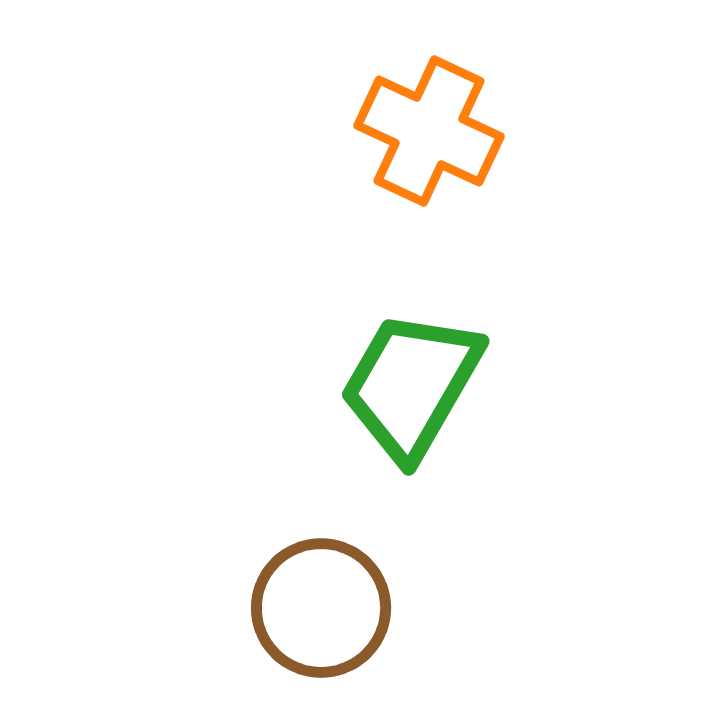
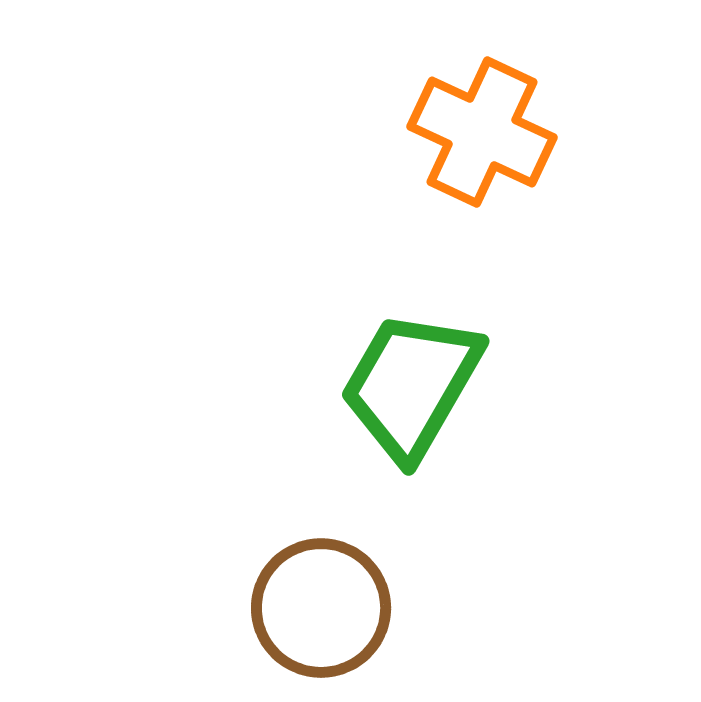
orange cross: moved 53 px right, 1 px down
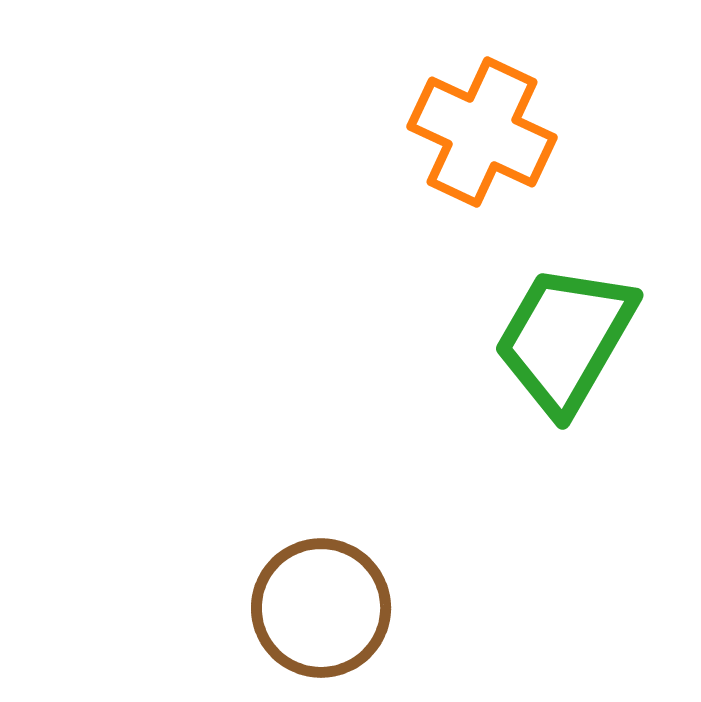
green trapezoid: moved 154 px right, 46 px up
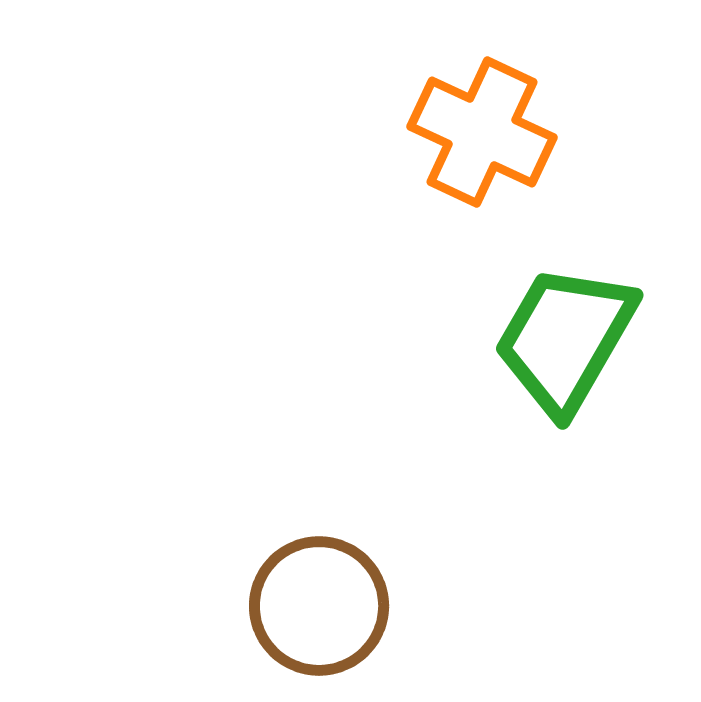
brown circle: moved 2 px left, 2 px up
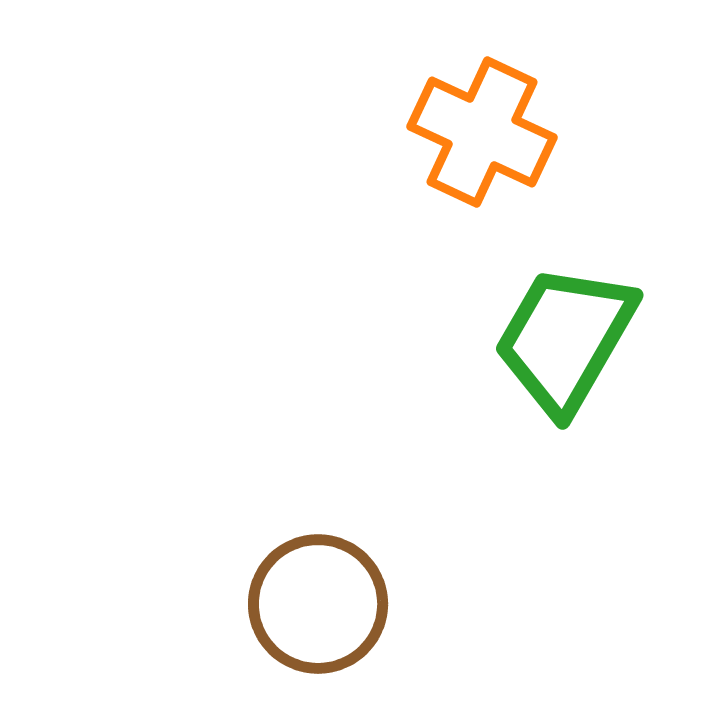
brown circle: moved 1 px left, 2 px up
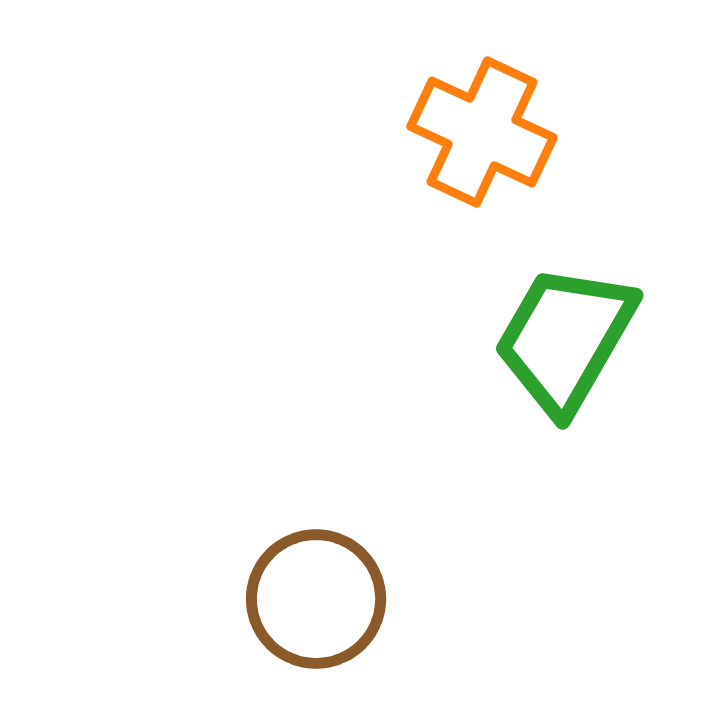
brown circle: moved 2 px left, 5 px up
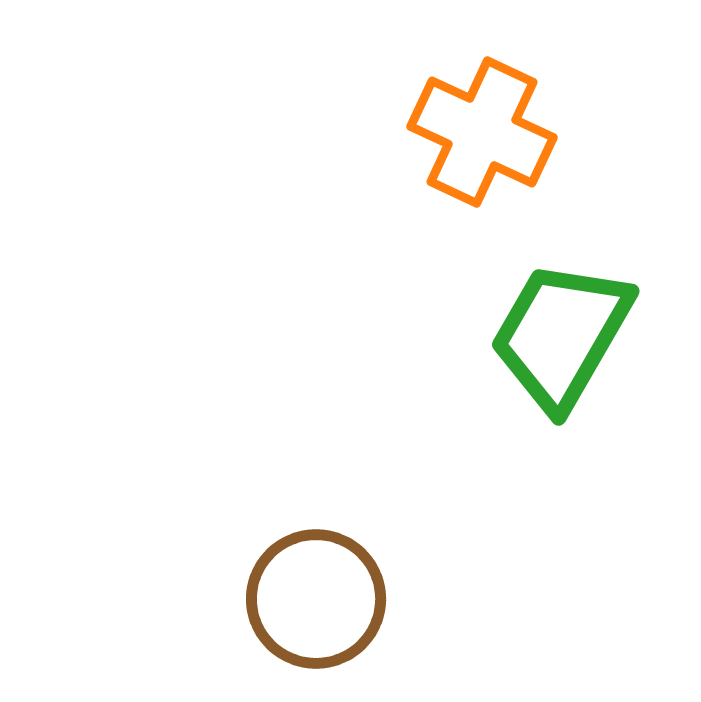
green trapezoid: moved 4 px left, 4 px up
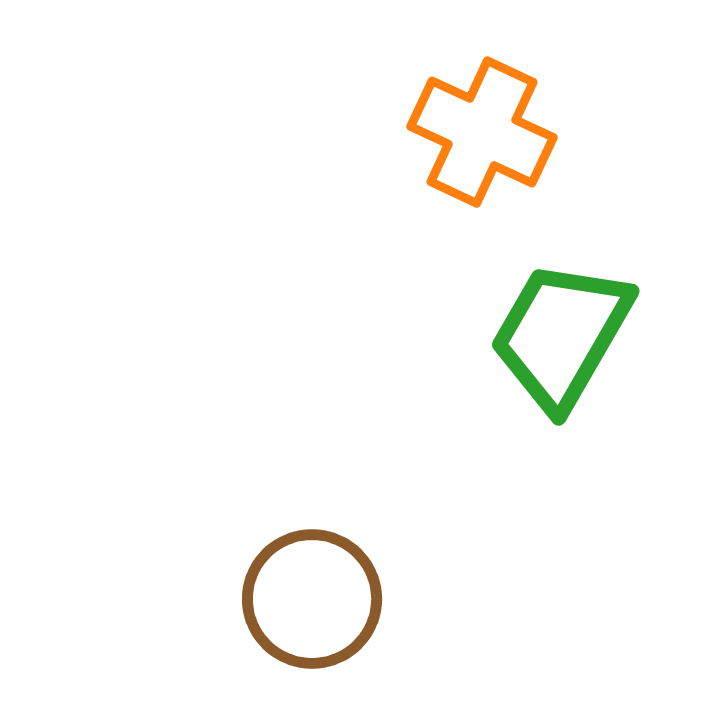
brown circle: moved 4 px left
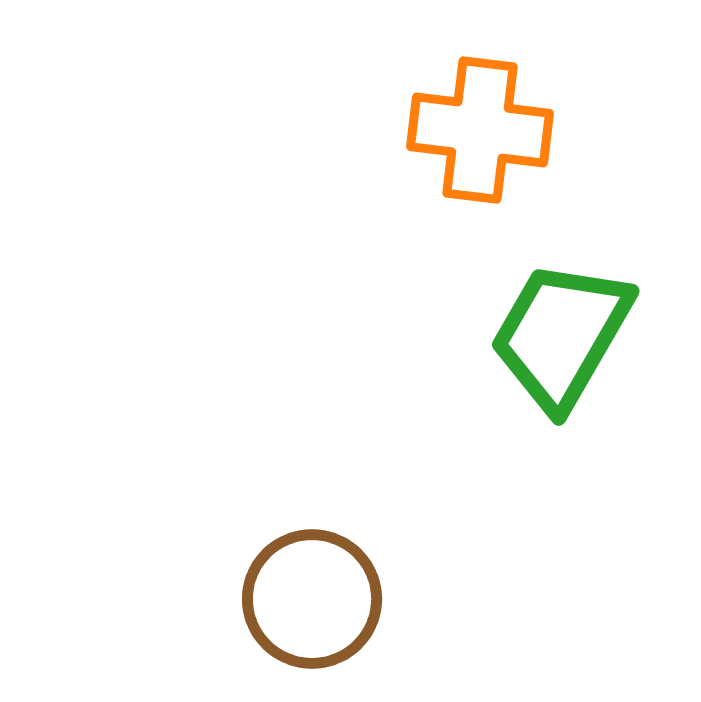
orange cross: moved 2 px left, 2 px up; rotated 18 degrees counterclockwise
